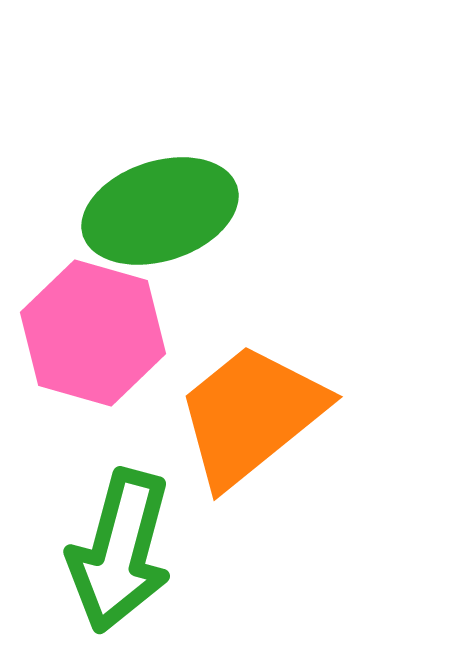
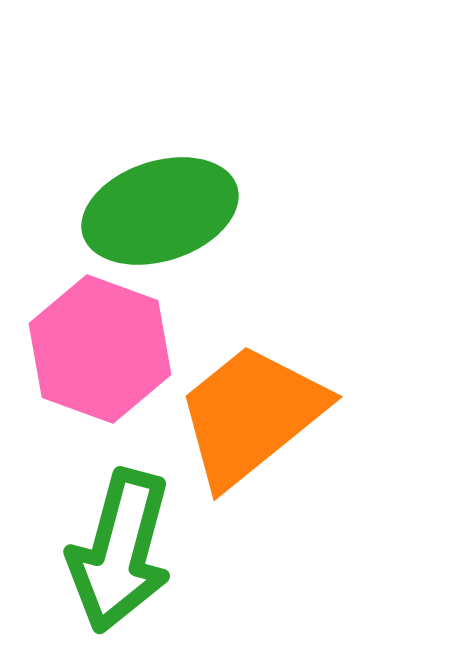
pink hexagon: moved 7 px right, 16 px down; rotated 4 degrees clockwise
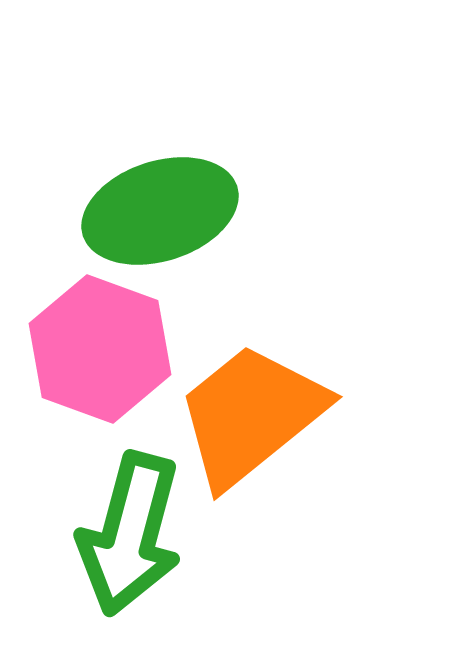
green arrow: moved 10 px right, 17 px up
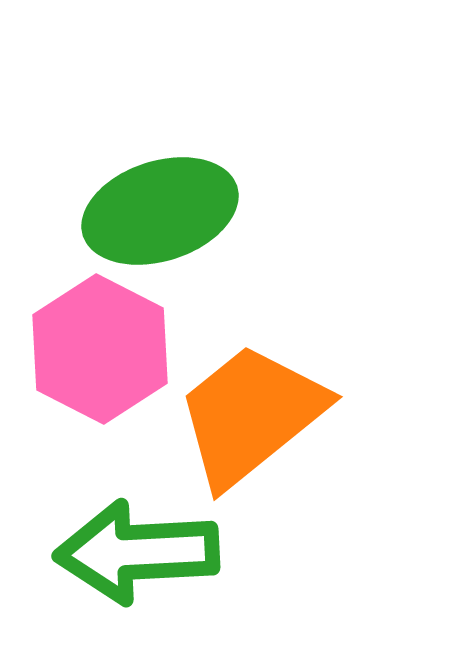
pink hexagon: rotated 7 degrees clockwise
green arrow: moved 7 px right, 18 px down; rotated 72 degrees clockwise
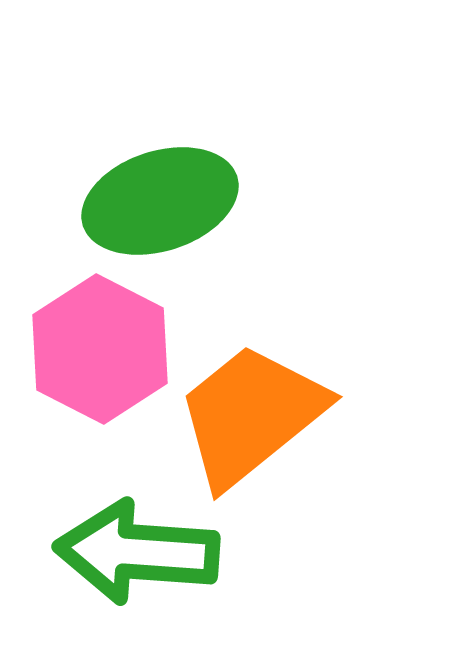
green ellipse: moved 10 px up
green arrow: rotated 7 degrees clockwise
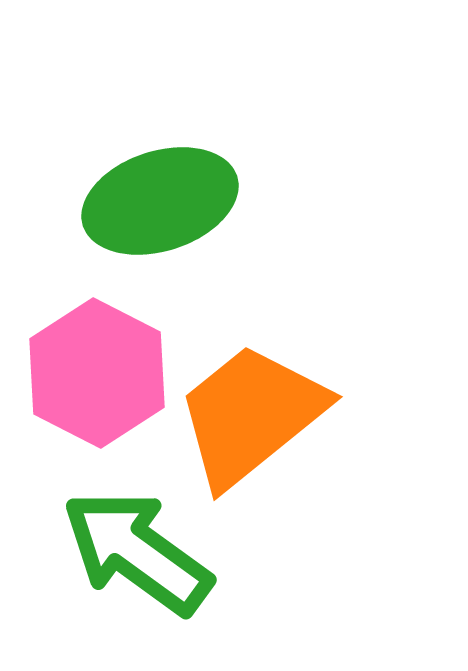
pink hexagon: moved 3 px left, 24 px down
green arrow: rotated 32 degrees clockwise
